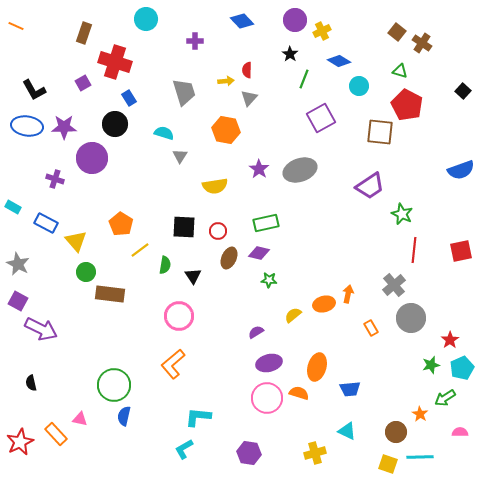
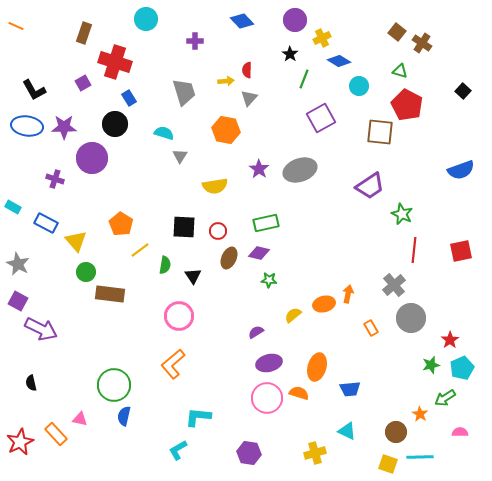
yellow cross at (322, 31): moved 7 px down
cyan L-shape at (184, 449): moved 6 px left, 1 px down
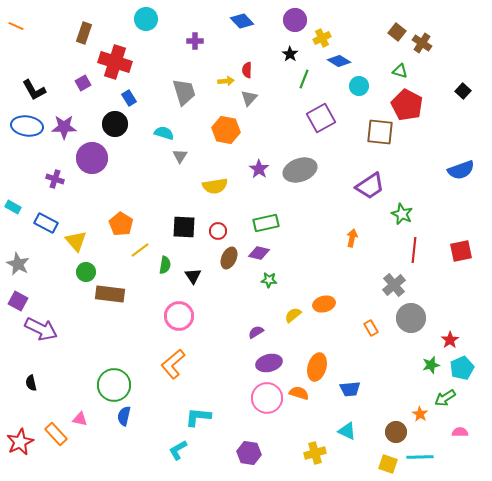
orange arrow at (348, 294): moved 4 px right, 56 px up
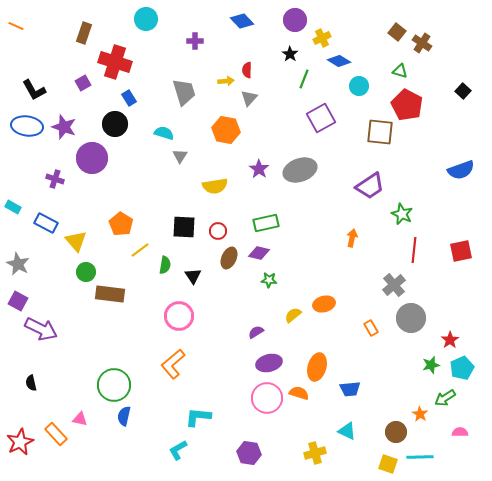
purple star at (64, 127): rotated 20 degrees clockwise
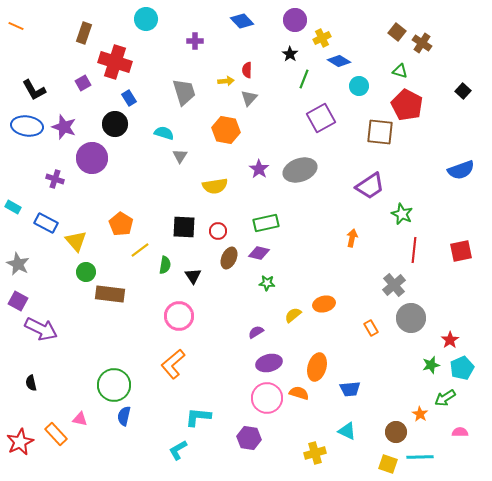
green star at (269, 280): moved 2 px left, 3 px down
purple hexagon at (249, 453): moved 15 px up
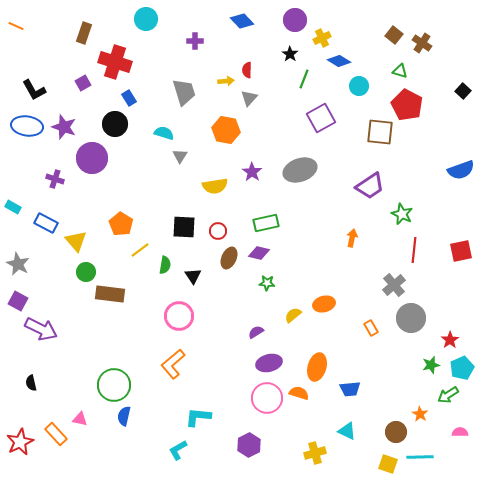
brown square at (397, 32): moved 3 px left, 3 px down
purple star at (259, 169): moved 7 px left, 3 px down
green arrow at (445, 398): moved 3 px right, 3 px up
purple hexagon at (249, 438): moved 7 px down; rotated 25 degrees clockwise
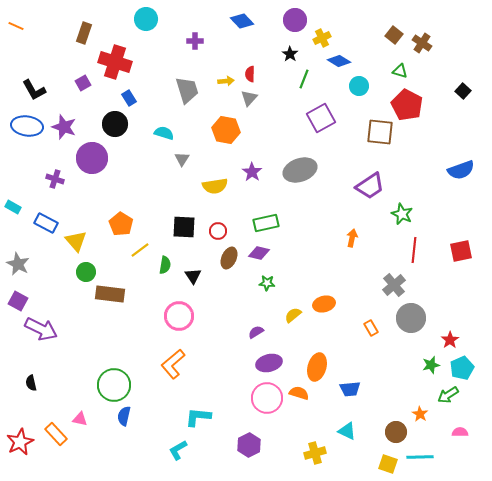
red semicircle at (247, 70): moved 3 px right, 4 px down
gray trapezoid at (184, 92): moved 3 px right, 2 px up
gray triangle at (180, 156): moved 2 px right, 3 px down
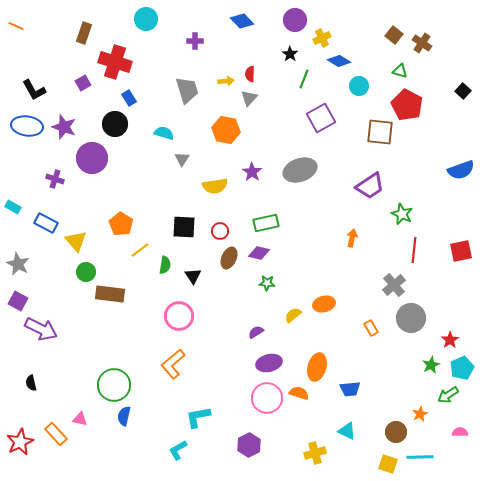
red circle at (218, 231): moved 2 px right
green star at (431, 365): rotated 12 degrees counterclockwise
orange star at (420, 414): rotated 14 degrees clockwise
cyan L-shape at (198, 417): rotated 16 degrees counterclockwise
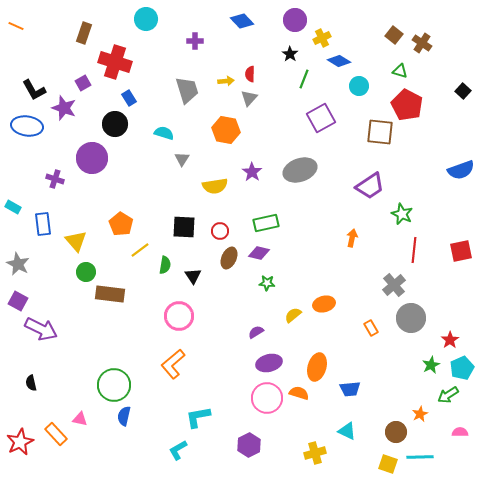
purple star at (64, 127): moved 19 px up
blue rectangle at (46, 223): moved 3 px left, 1 px down; rotated 55 degrees clockwise
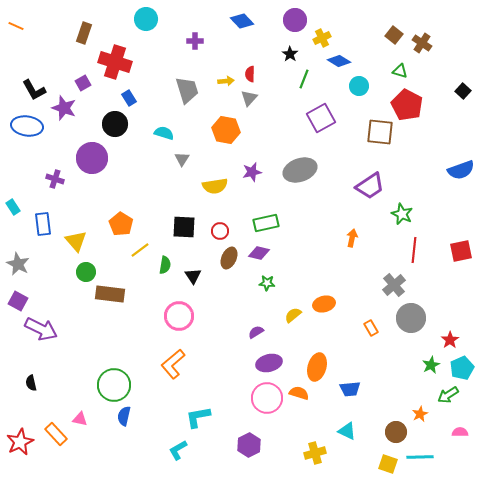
purple star at (252, 172): rotated 24 degrees clockwise
cyan rectangle at (13, 207): rotated 28 degrees clockwise
